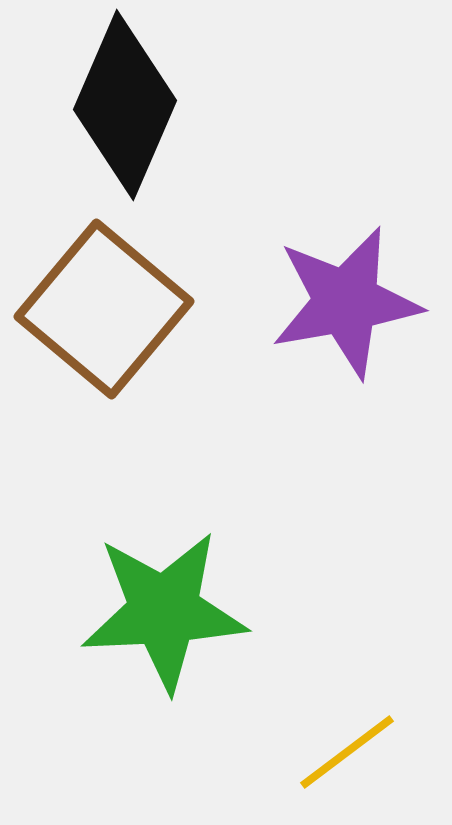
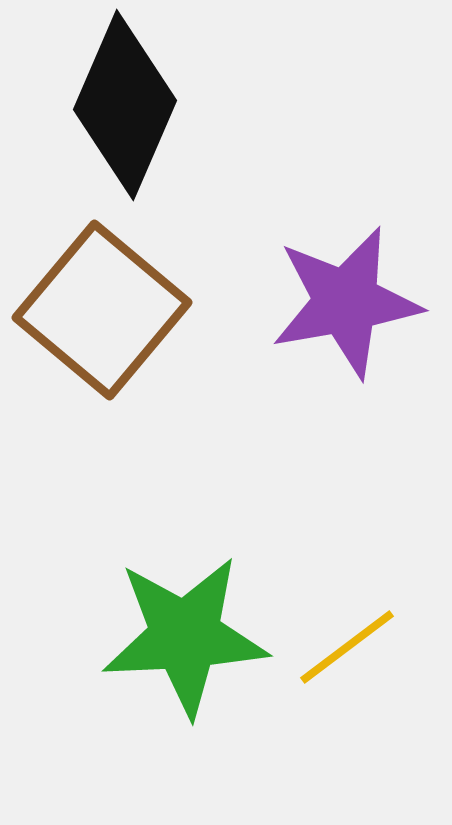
brown square: moved 2 px left, 1 px down
green star: moved 21 px right, 25 px down
yellow line: moved 105 px up
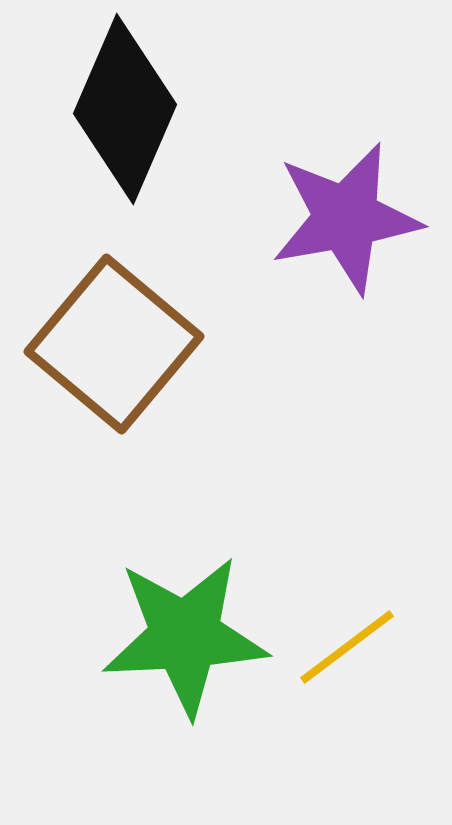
black diamond: moved 4 px down
purple star: moved 84 px up
brown square: moved 12 px right, 34 px down
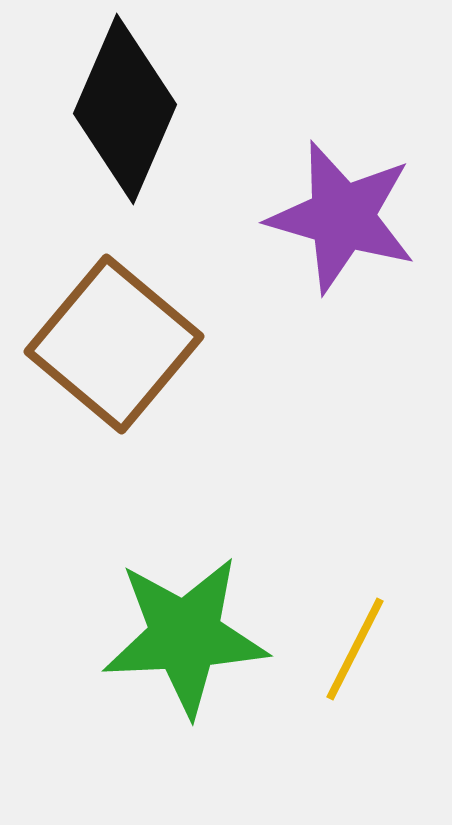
purple star: moved 4 px left, 1 px up; rotated 26 degrees clockwise
yellow line: moved 8 px right, 2 px down; rotated 26 degrees counterclockwise
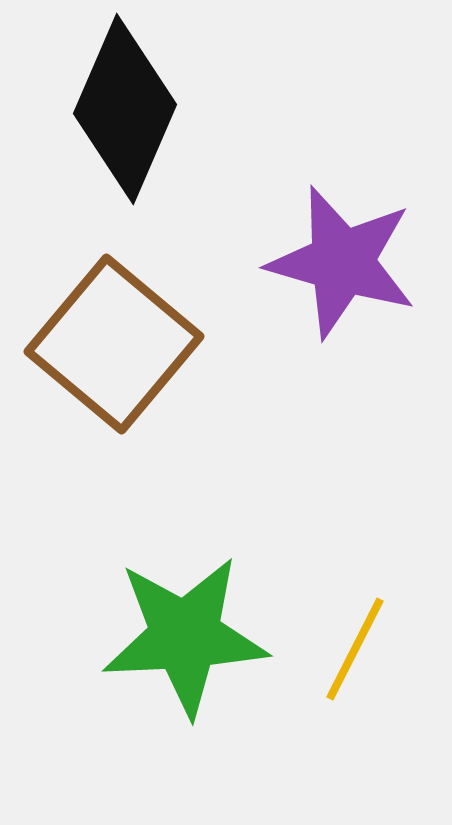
purple star: moved 45 px down
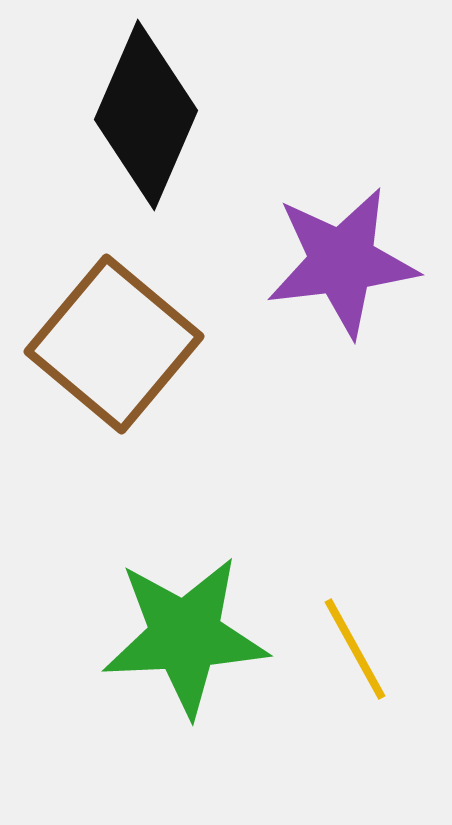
black diamond: moved 21 px right, 6 px down
purple star: rotated 23 degrees counterclockwise
yellow line: rotated 56 degrees counterclockwise
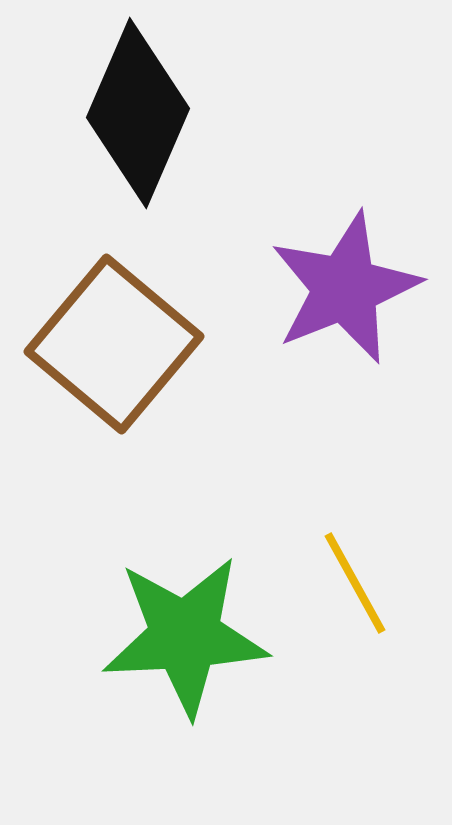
black diamond: moved 8 px left, 2 px up
purple star: moved 3 px right, 26 px down; rotated 15 degrees counterclockwise
yellow line: moved 66 px up
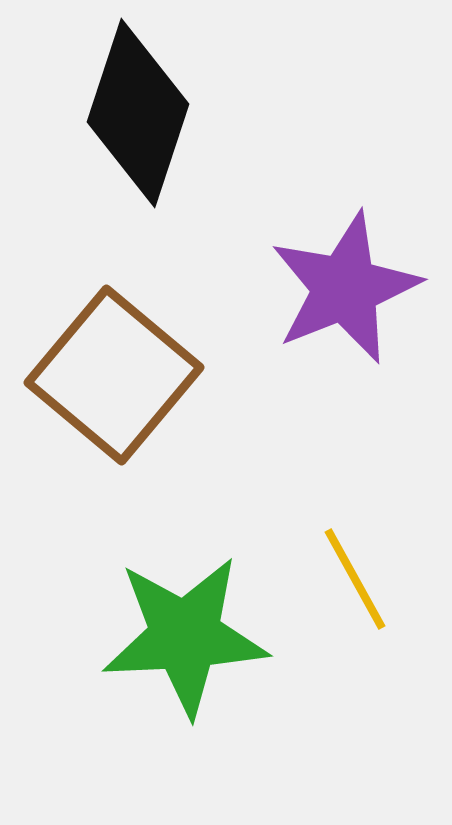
black diamond: rotated 5 degrees counterclockwise
brown square: moved 31 px down
yellow line: moved 4 px up
